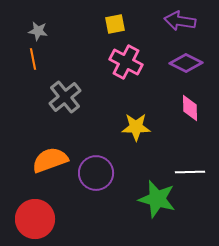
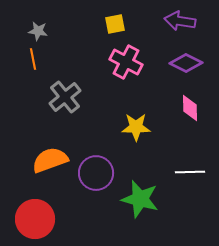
green star: moved 17 px left
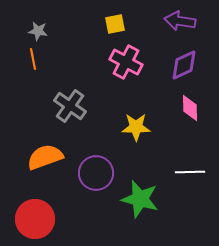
purple diamond: moved 2 px left, 2 px down; rotated 52 degrees counterclockwise
gray cross: moved 5 px right, 9 px down; rotated 16 degrees counterclockwise
orange semicircle: moved 5 px left, 3 px up
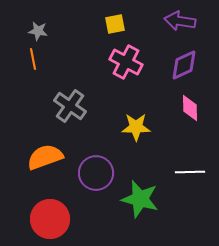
red circle: moved 15 px right
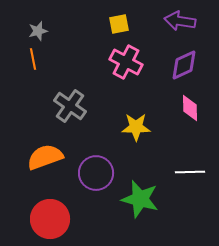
yellow square: moved 4 px right
gray star: rotated 24 degrees counterclockwise
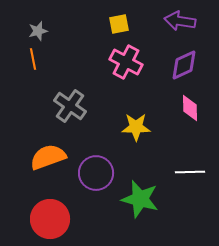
orange semicircle: moved 3 px right
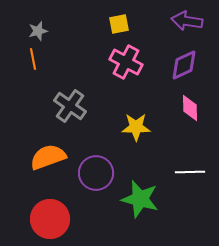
purple arrow: moved 7 px right
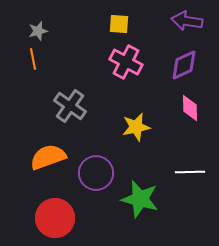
yellow square: rotated 15 degrees clockwise
yellow star: rotated 12 degrees counterclockwise
red circle: moved 5 px right, 1 px up
